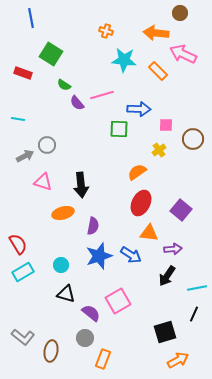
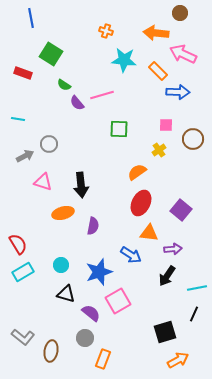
blue arrow at (139, 109): moved 39 px right, 17 px up
gray circle at (47, 145): moved 2 px right, 1 px up
blue star at (99, 256): moved 16 px down
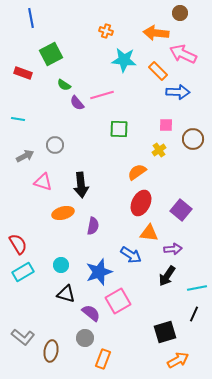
green square at (51, 54): rotated 30 degrees clockwise
gray circle at (49, 144): moved 6 px right, 1 px down
